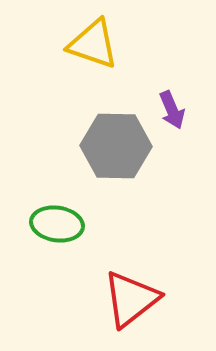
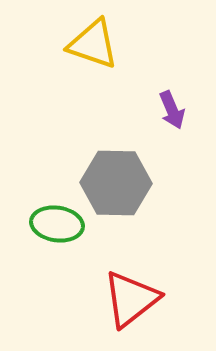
gray hexagon: moved 37 px down
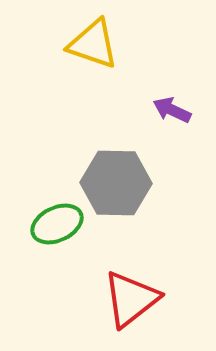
purple arrow: rotated 138 degrees clockwise
green ellipse: rotated 33 degrees counterclockwise
